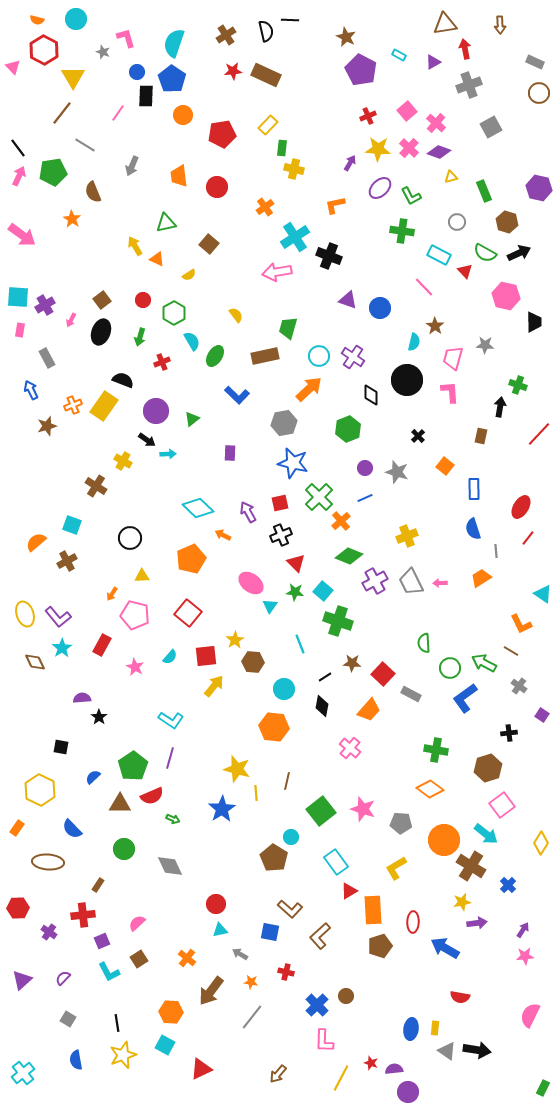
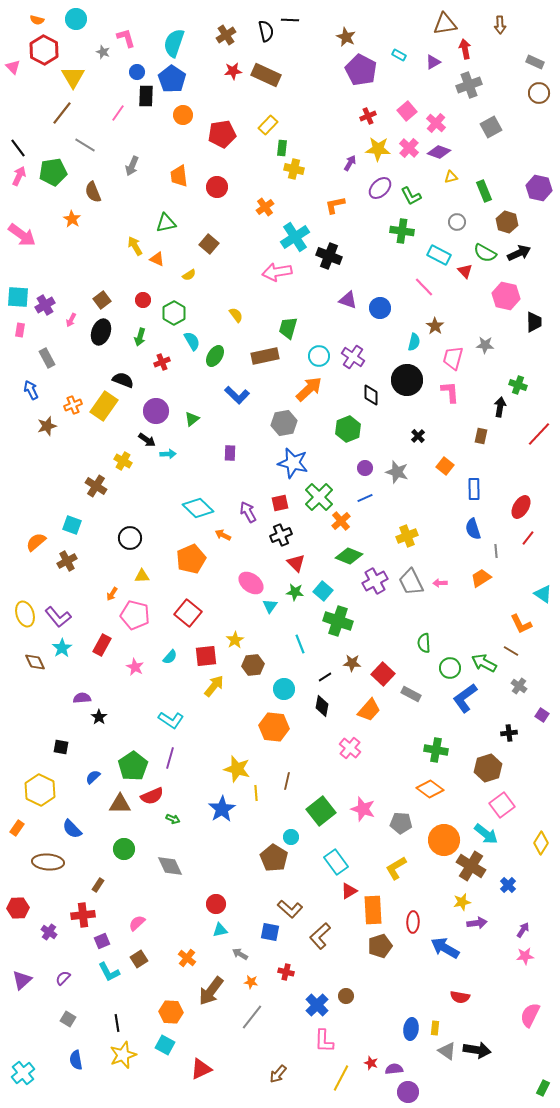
brown hexagon at (253, 662): moved 3 px down; rotated 10 degrees counterclockwise
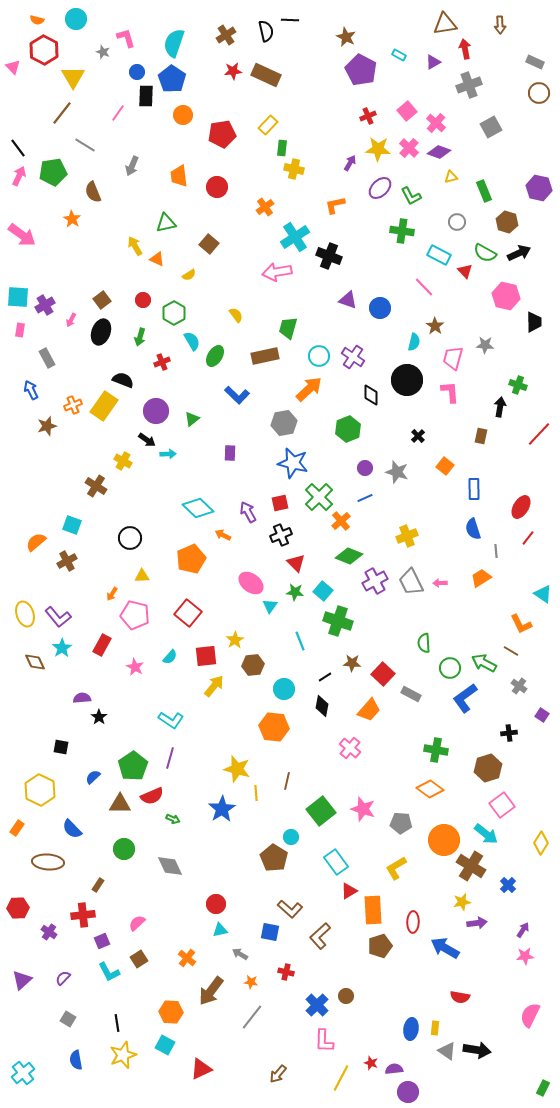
cyan line at (300, 644): moved 3 px up
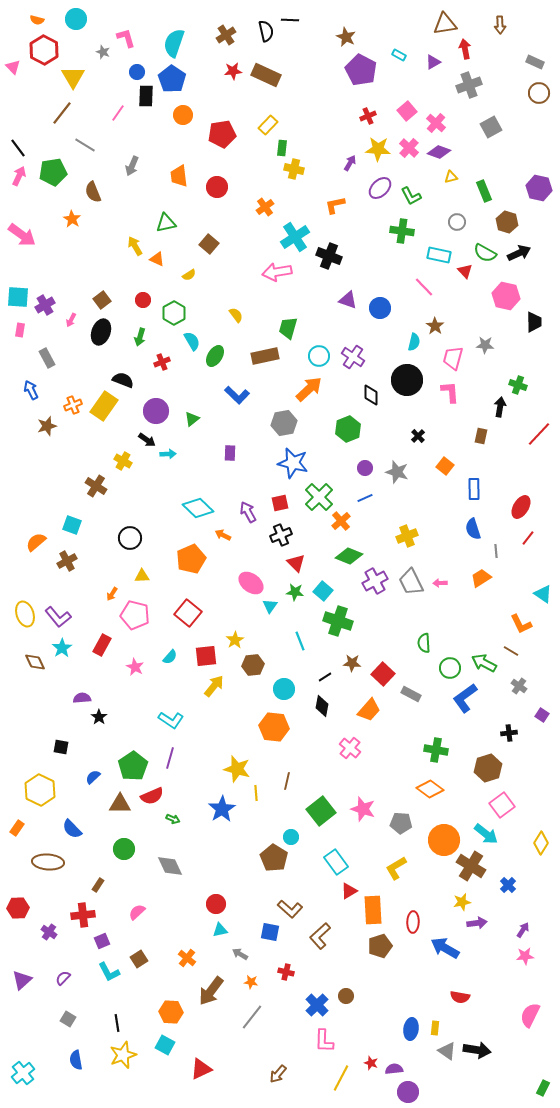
cyan rectangle at (439, 255): rotated 15 degrees counterclockwise
pink semicircle at (137, 923): moved 11 px up
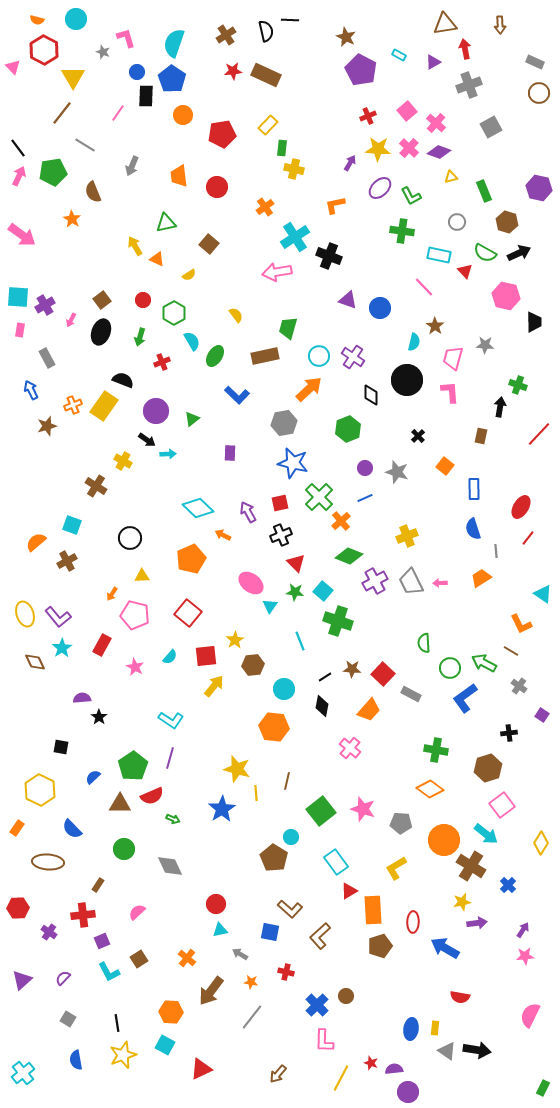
brown star at (352, 663): moved 6 px down
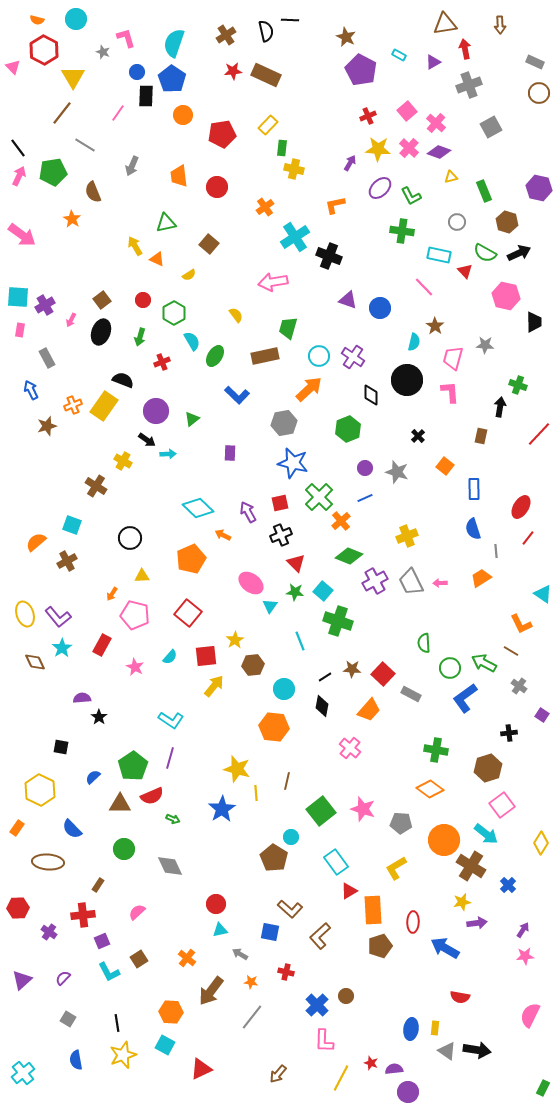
pink arrow at (277, 272): moved 4 px left, 10 px down
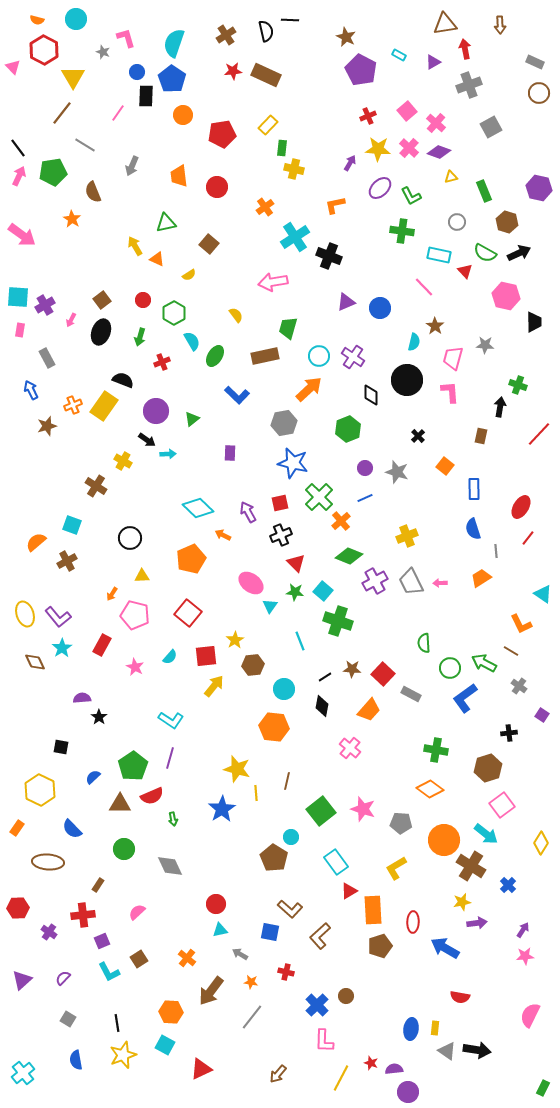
purple triangle at (348, 300): moved 2 px left, 2 px down; rotated 42 degrees counterclockwise
green arrow at (173, 819): rotated 56 degrees clockwise
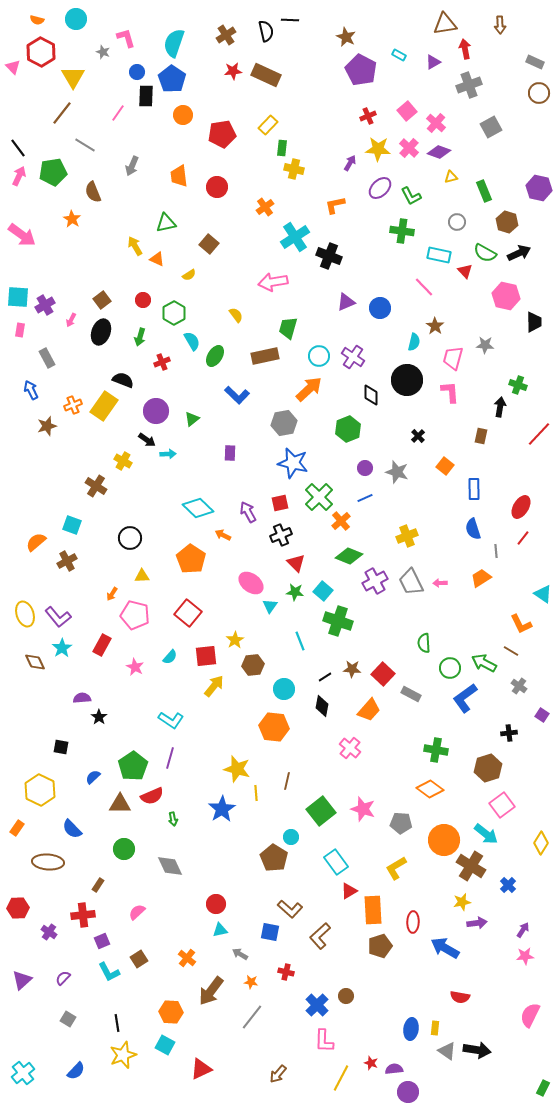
red hexagon at (44, 50): moved 3 px left, 2 px down
red line at (528, 538): moved 5 px left
orange pentagon at (191, 559): rotated 16 degrees counterclockwise
blue semicircle at (76, 1060): moved 11 px down; rotated 126 degrees counterclockwise
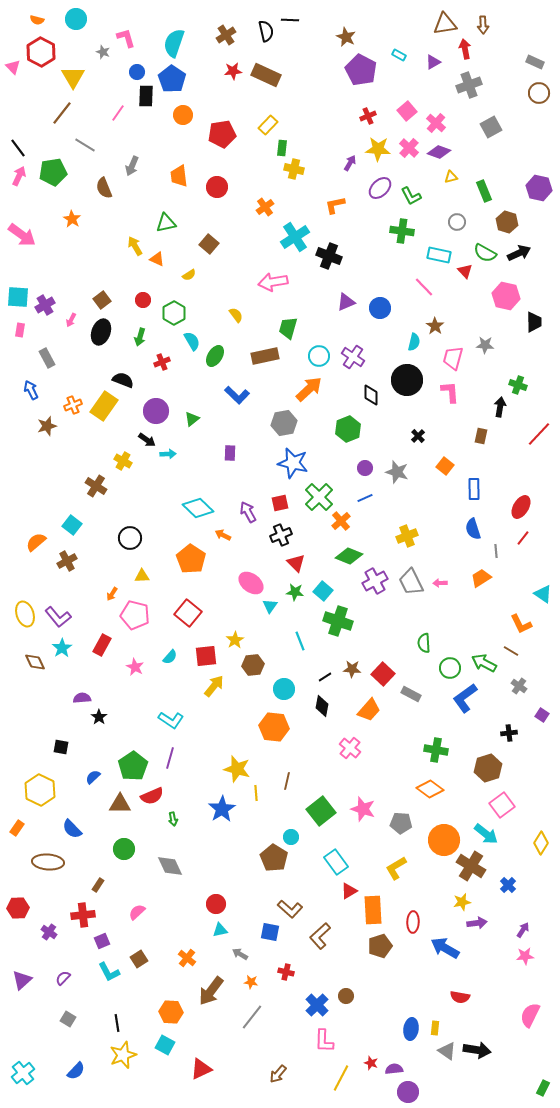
brown arrow at (500, 25): moved 17 px left
brown semicircle at (93, 192): moved 11 px right, 4 px up
cyan square at (72, 525): rotated 18 degrees clockwise
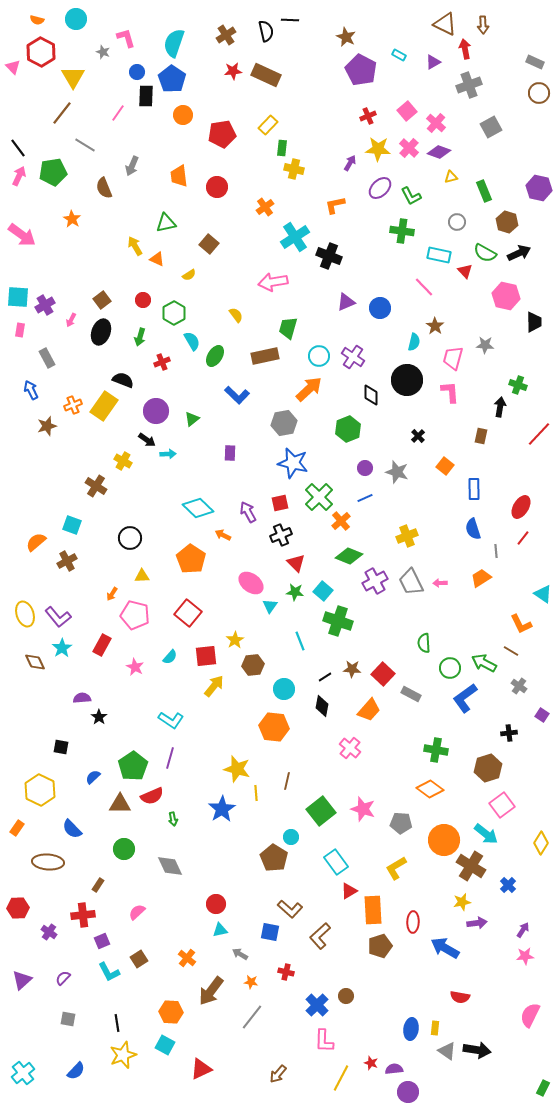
brown triangle at (445, 24): rotated 35 degrees clockwise
cyan square at (72, 525): rotated 18 degrees counterclockwise
gray square at (68, 1019): rotated 21 degrees counterclockwise
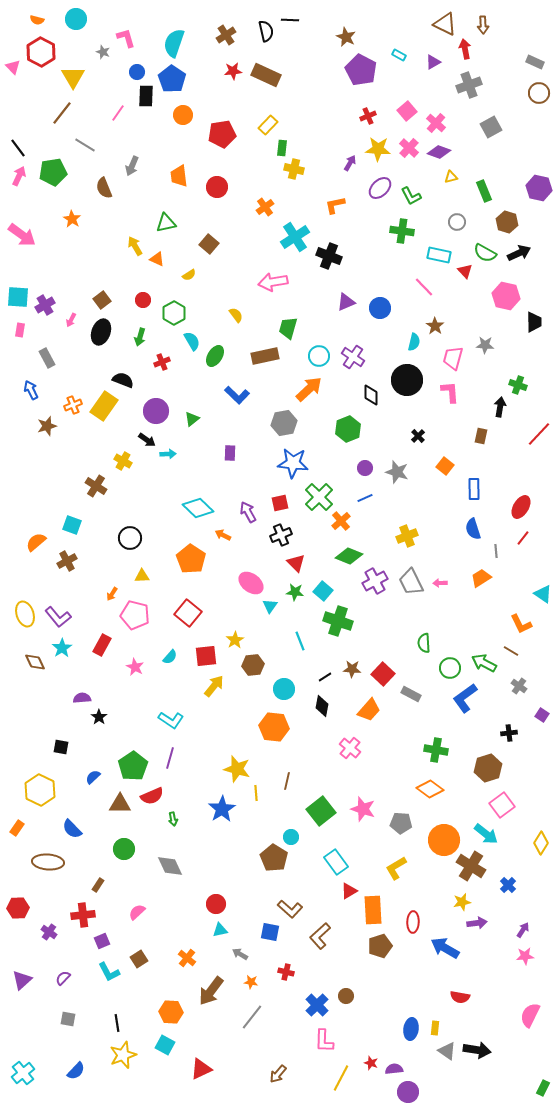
blue star at (293, 463): rotated 8 degrees counterclockwise
